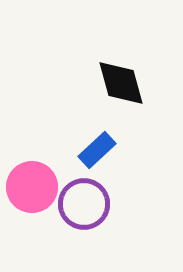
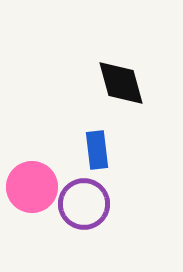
blue rectangle: rotated 54 degrees counterclockwise
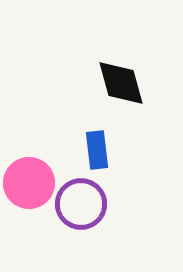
pink circle: moved 3 px left, 4 px up
purple circle: moved 3 px left
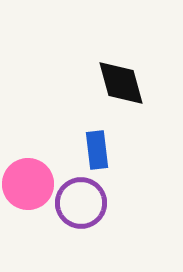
pink circle: moved 1 px left, 1 px down
purple circle: moved 1 px up
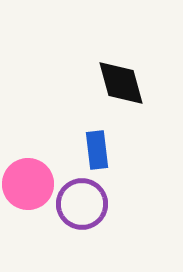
purple circle: moved 1 px right, 1 px down
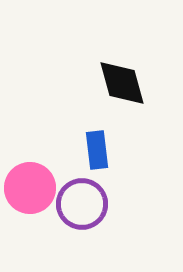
black diamond: moved 1 px right
pink circle: moved 2 px right, 4 px down
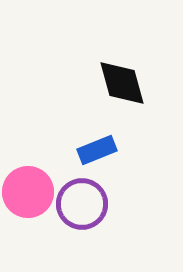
blue rectangle: rotated 75 degrees clockwise
pink circle: moved 2 px left, 4 px down
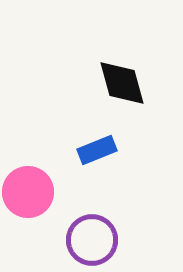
purple circle: moved 10 px right, 36 px down
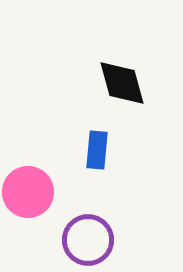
blue rectangle: rotated 63 degrees counterclockwise
purple circle: moved 4 px left
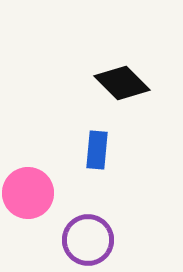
black diamond: rotated 30 degrees counterclockwise
pink circle: moved 1 px down
